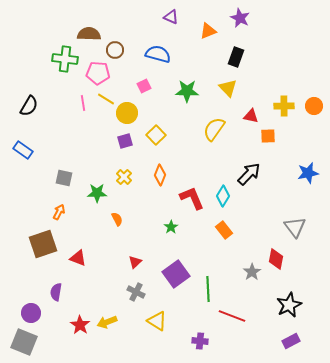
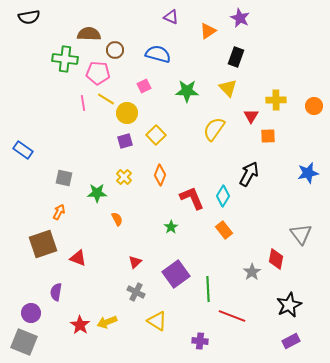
orange triangle at (208, 31): rotated 12 degrees counterclockwise
black semicircle at (29, 106): moved 89 px up; rotated 50 degrees clockwise
yellow cross at (284, 106): moved 8 px left, 6 px up
red triangle at (251, 116): rotated 49 degrees clockwise
black arrow at (249, 174): rotated 15 degrees counterclockwise
gray triangle at (295, 227): moved 6 px right, 7 px down
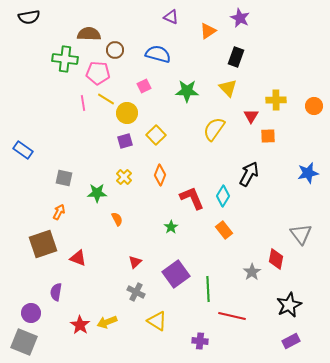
red line at (232, 316): rotated 8 degrees counterclockwise
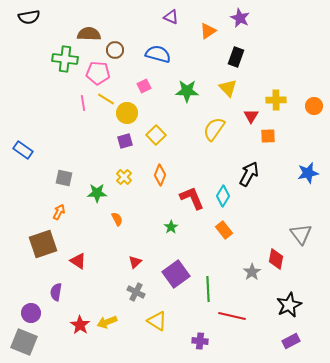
red triangle at (78, 258): moved 3 px down; rotated 12 degrees clockwise
